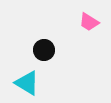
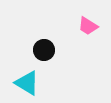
pink trapezoid: moved 1 px left, 4 px down
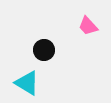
pink trapezoid: rotated 15 degrees clockwise
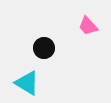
black circle: moved 2 px up
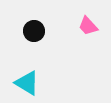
black circle: moved 10 px left, 17 px up
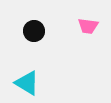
pink trapezoid: rotated 40 degrees counterclockwise
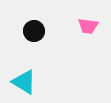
cyan triangle: moved 3 px left, 1 px up
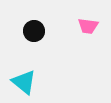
cyan triangle: rotated 8 degrees clockwise
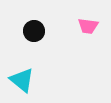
cyan triangle: moved 2 px left, 2 px up
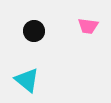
cyan triangle: moved 5 px right
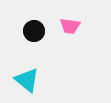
pink trapezoid: moved 18 px left
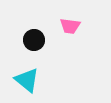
black circle: moved 9 px down
